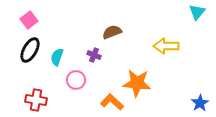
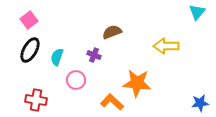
blue star: rotated 24 degrees clockwise
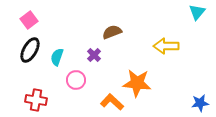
purple cross: rotated 24 degrees clockwise
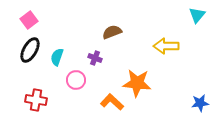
cyan triangle: moved 3 px down
purple cross: moved 1 px right, 3 px down; rotated 24 degrees counterclockwise
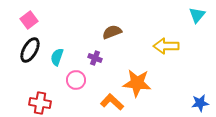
red cross: moved 4 px right, 3 px down
